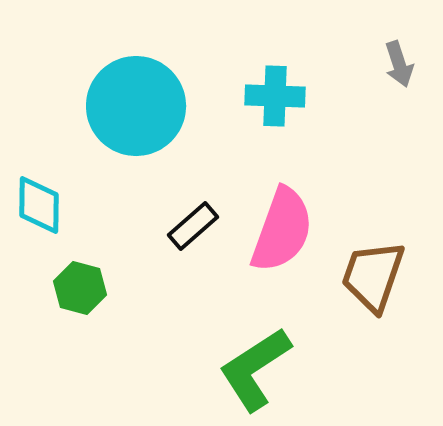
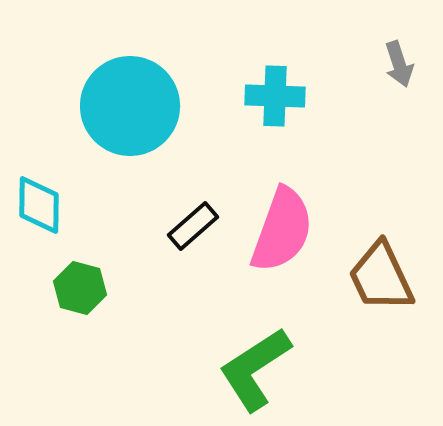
cyan circle: moved 6 px left
brown trapezoid: moved 8 px right, 1 px down; rotated 44 degrees counterclockwise
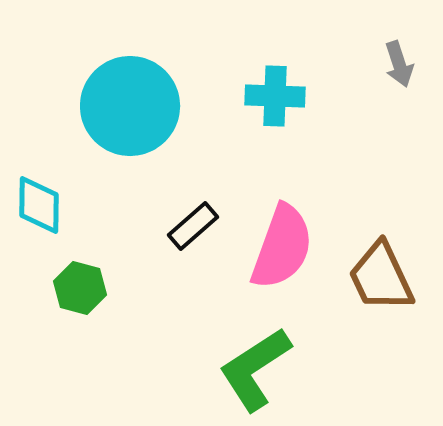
pink semicircle: moved 17 px down
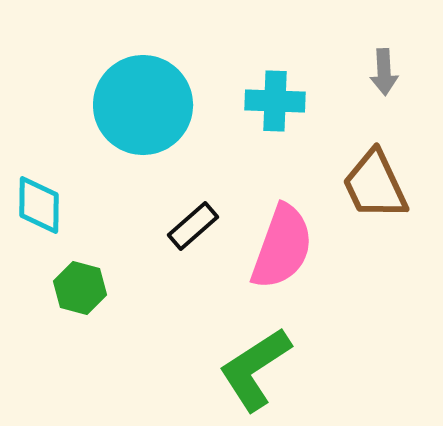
gray arrow: moved 15 px left, 8 px down; rotated 15 degrees clockwise
cyan cross: moved 5 px down
cyan circle: moved 13 px right, 1 px up
brown trapezoid: moved 6 px left, 92 px up
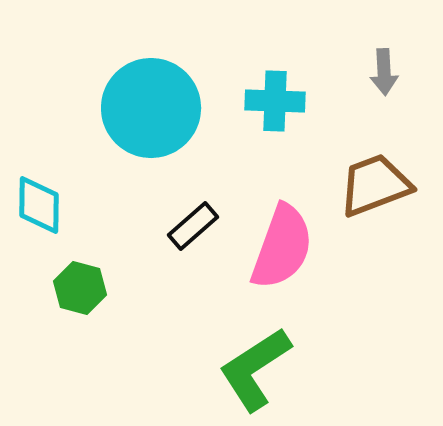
cyan circle: moved 8 px right, 3 px down
brown trapezoid: rotated 94 degrees clockwise
